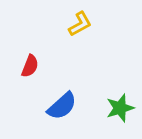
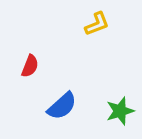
yellow L-shape: moved 17 px right; rotated 8 degrees clockwise
green star: moved 3 px down
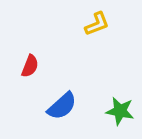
green star: rotated 28 degrees clockwise
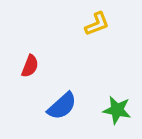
green star: moved 3 px left, 1 px up
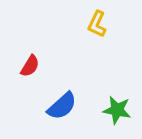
yellow L-shape: rotated 136 degrees clockwise
red semicircle: rotated 10 degrees clockwise
